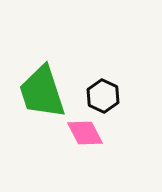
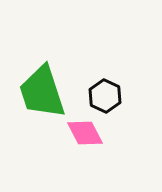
black hexagon: moved 2 px right
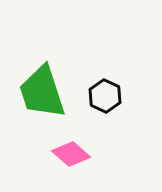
pink diamond: moved 14 px left, 21 px down; rotated 21 degrees counterclockwise
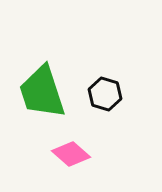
black hexagon: moved 2 px up; rotated 8 degrees counterclockwise
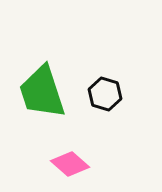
pink diamond: moved 1 px left, 10 px down
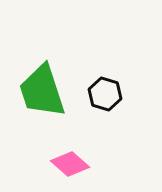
green trapezoid: moved 1 px up
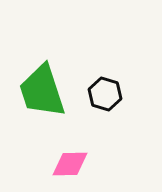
pink diamond: rotated 42 degrees counterclockwise
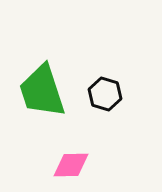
pink diamond: moved 1 px right, 1 px down
